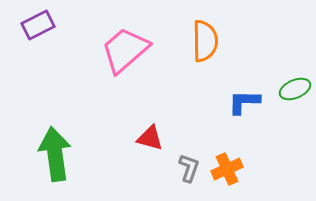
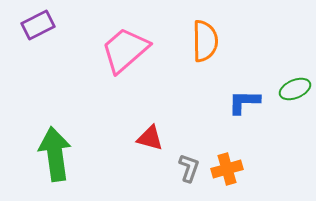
orange cross: rotated 8 degrees clockwise
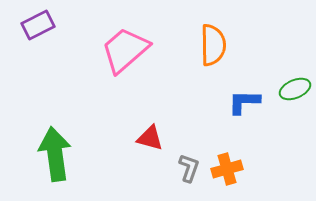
orange semicircle: moved 8 px right, 4 px down
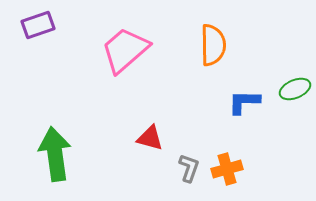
purple rectangle: rotated 8 degrees clockwise
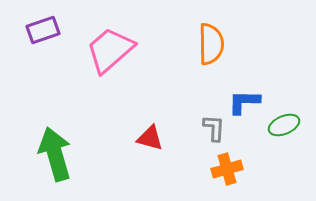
purple rectangle: moved 5 px right, 5 px down
orange semicircle: moved 2 px left, 1 px up
pink trapezoid: moved 15 px left
green ellipse: moved 11 px left, 36 px down
green arrow: rotated 8 degrees counterclockwise
gray L-shape: moved 25 px right, 40 px up; rotated 16 degrees counterclockwise
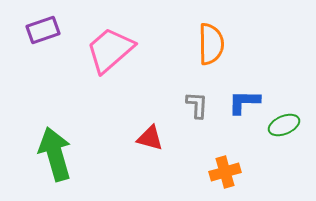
gray L-shape: moved 17 px left, 23 px up
orange cross: moved 2 px left, 3 px down
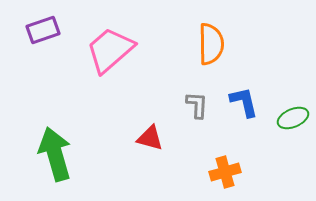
blue L-shape: rotated 76 degrees clockwise
green ellipse: moved 9 px right, 7 px up
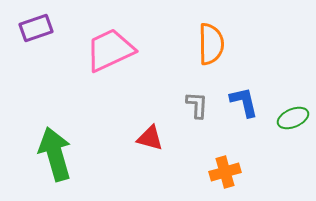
purple rectangle: moved 7 px left, 2 px up
pink trapezoid: rotated 16 degrees clockwise
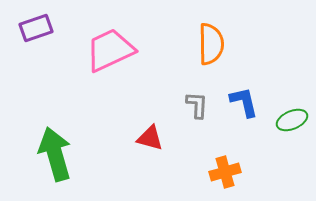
green ellipse: moved 1 px left, 2 px down
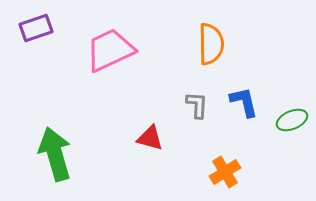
orange cross: rotated 16 degrees counterclockwise
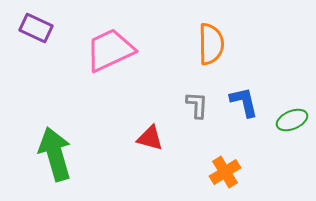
purple rectangle: rotated 44 degrees clockwise
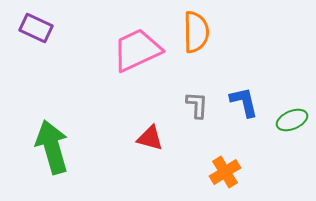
orange semicircle: moved 15 px left, 12 px up
pink trapezoid: moved 27 px right
green arrow: moved 3 px left, 7 px up
